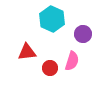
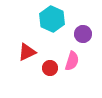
red triangle: rotated 18 degrees counterclockwise
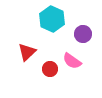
red triangle: rotated 18 degrees counterclockwise
pink semicircle: rotated 108 degrees clockwise
red circle: moved 1 px down
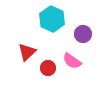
red circle: moved 2 px left, 1 px up
